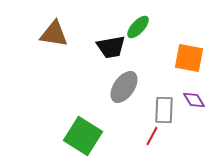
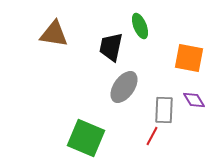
green ellipse: moved 2 px right, 1 px up; rotated 65 degrees counterclockwise
black trapezoid: rotated 112 degrees clockwise
green square: moved 3 px right, 2 px down; rotated 9 degrees counterclockwise
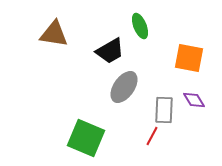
black trapezoid: moved 1 px left, 4 px down; rotated 132 degrees counterclockwise
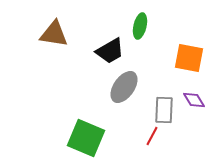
green ellipse: rotated 35 degrees clockwise
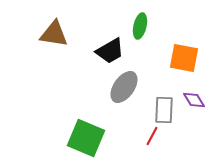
orange square: moved 5 px left
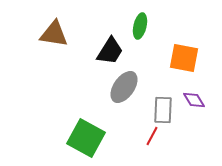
black trapezoid: rotated 28 degrees counterclockwise
gray rectangle: moved 1 px left
green square: rotated 6 degrees clockwise
